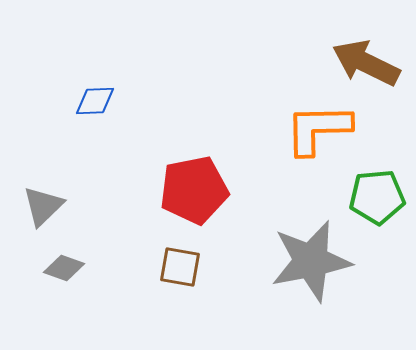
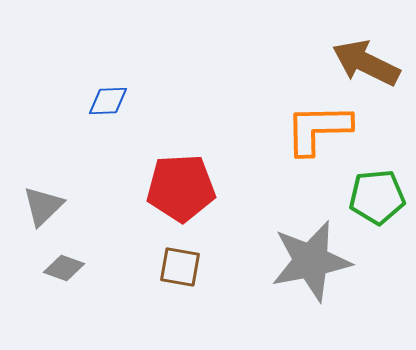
blue diamond: moved 13 px right
red pentagon: moved 13 px left, 2 px up; rotated 8 degrees clockwise
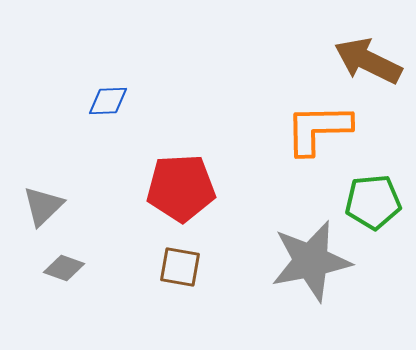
brown arrow: moved 2 px right, 2 px up
green pentagon: moved 4 px left, 5 px down
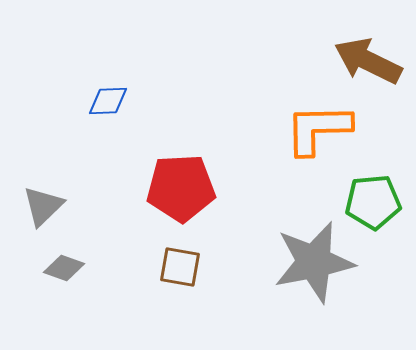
gray star: moved 3 px right, 1 px down
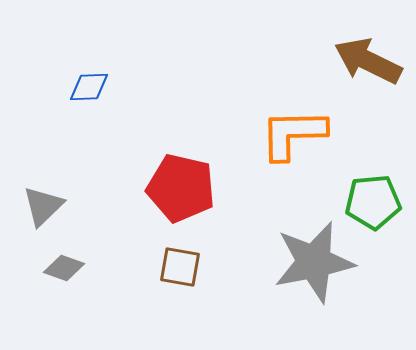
blue diamond: moved 19 px left, 14 px up
orange L-shape: moved 25 px left, 5 px down
red pentagon: rotated 16 degrees clockwise
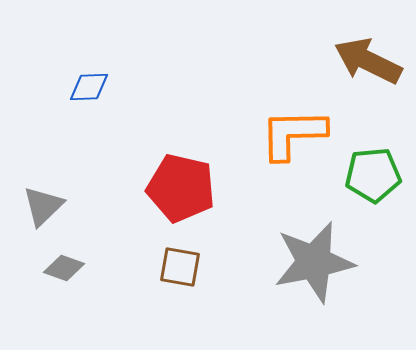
green pentagon: moved 27 px up
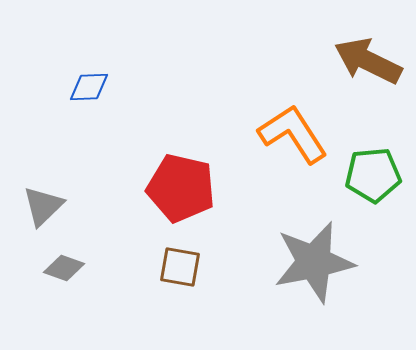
orange L-shape: rotated 58 degrees clockwise
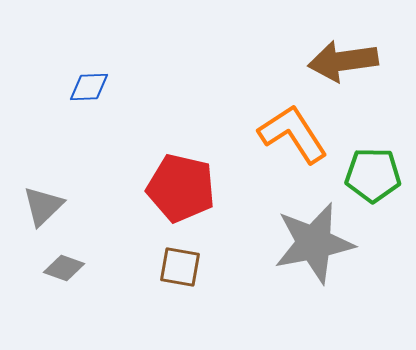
brown arrow: moved 25 px left; rotated 34 degrees counterclockwise
green pentagon: rotated 6 degrees clockwise
gray star: moved 19 px up
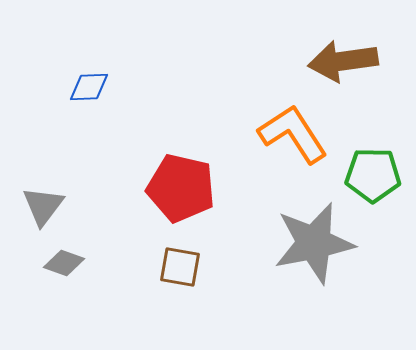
gray triangle: rotated 9 degrees counterclockwise
gray diamond: moved 5 px up
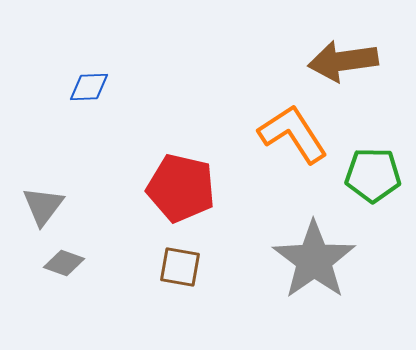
gray star: moved 17 px down; rotated 24 degrees counterclockwise
